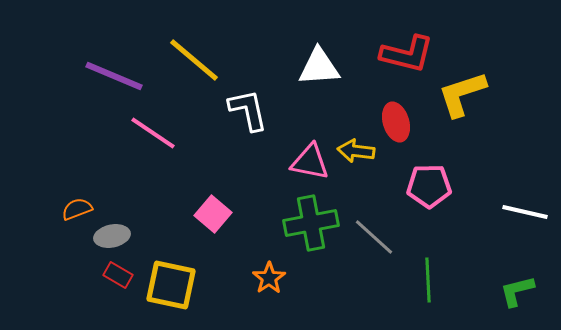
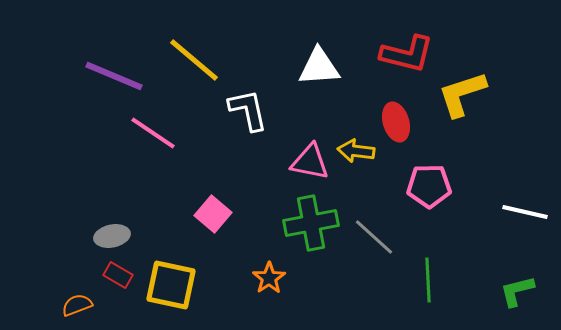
orange semicircle: moved 96 px down
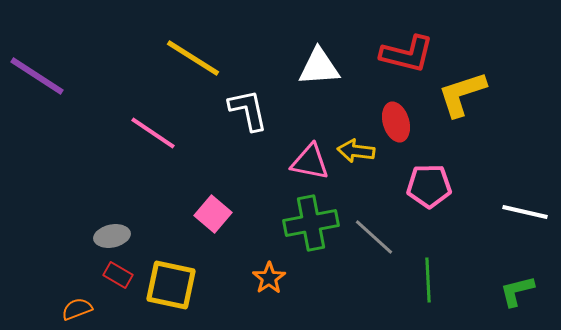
yellow line: moved 1 px left, 2 px up; rotated 8 degrees counterclockwise
purple line: moved 77 px left; rotated 10 degrees clockwise
orange semicircle: moved 4 px down
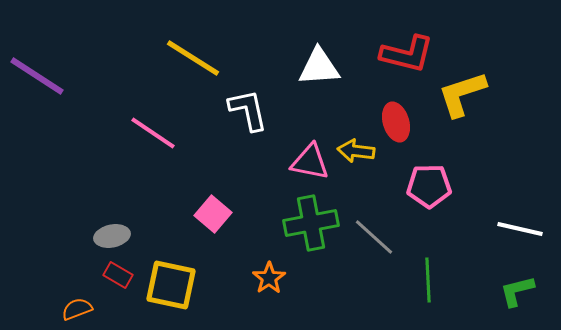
white line: moved 5 px left, 17 px down
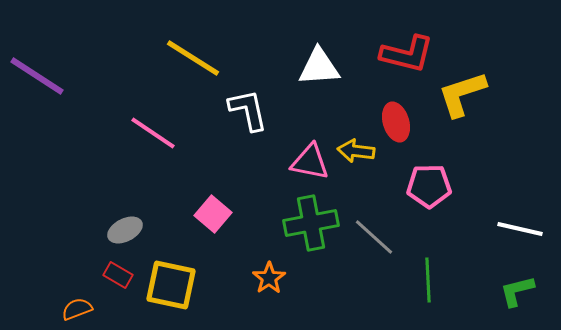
gray ellipse: moved 13 px right, 6 px up; rotated 16 degrees counterclockwise
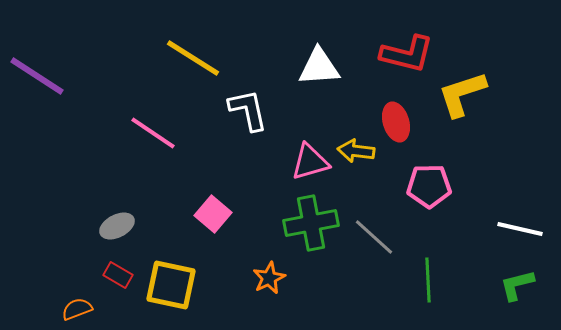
pink triangle: rotated 27 degrees counterclockwise
gray ellipse: moved 8 px left, 4 px up
orange star: rotated 8 degrees clockwise
green L-shape: moved 6 px up
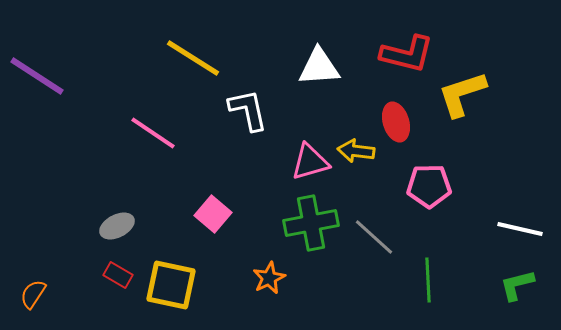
orange semicircle: moved 44 px left, 15 px up; rotated 36 degrees counterclockwise
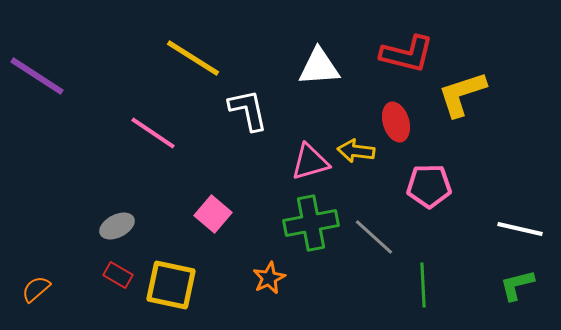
green line: moved 5 px left, 5 px down
orange semicircle: moved 3 px right, 5 px up; rotated 16 degrees clockwise
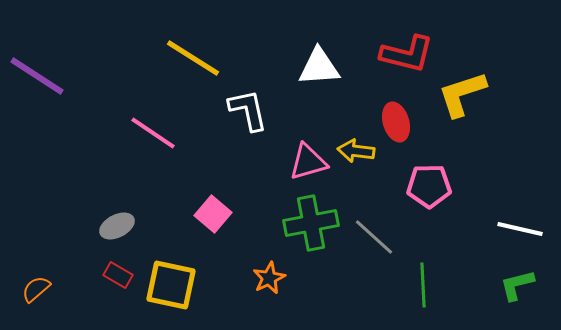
pink triangle: moved 2 px left
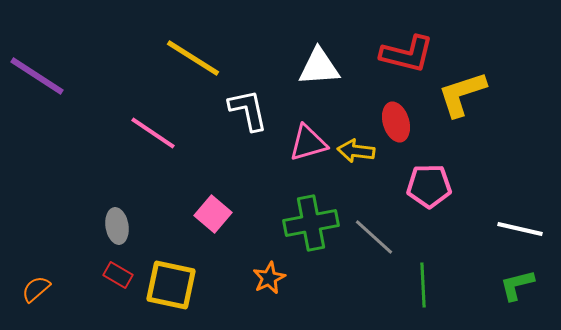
pink triangle: moved 19 px up
gray ellipse: rotated 72 degrees counterclockwise
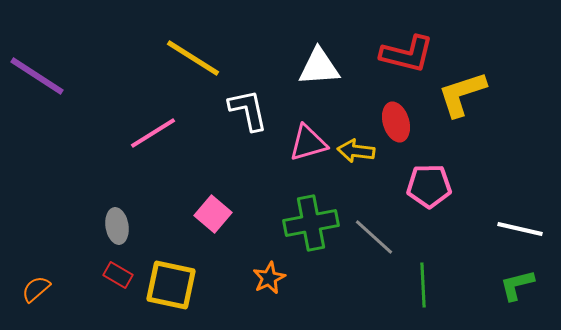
pink line: rotated 66 degrees counterclockwise
